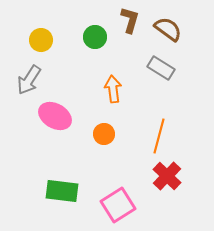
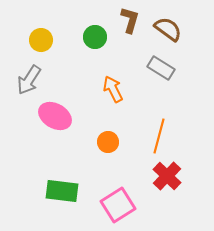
orange arrow: rotated 20 degrees counterclockwise
orange circle: moved 4 px right, 8 px down
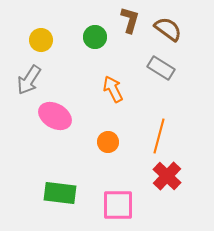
green rectangle: moved 2 px left, 2 px down
pink square: rotated 32 degrees clockwise
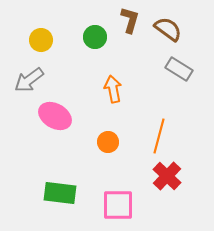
gray rectangle: moved 18 px right, 1 px down
gray arrow: rotated 20 degrees clockwise
orange arrow: rotated 16 degrees clockwise
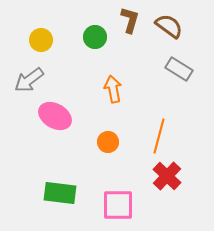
brown semicircle: moved 1 px right, 3 px up
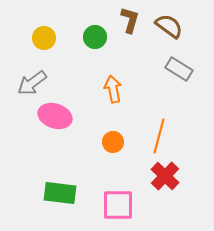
yellow circle: moved 3 px right, 2 px up
gray arrow: moved 3 px right, 3 px down
pink ellipse: rotated 12 degrees counterclockwise
orange circle: moved 5 px right
red cross: moved 2 px left
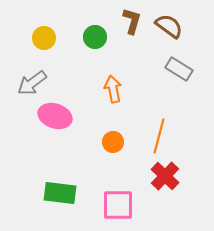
brown L-shape: moved 2 px right, 1 px down
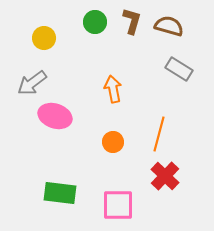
brown semicircle: rotated 20 degrees counterclockwise
green circle: moved 15 px up
orange line: moved 2 px up
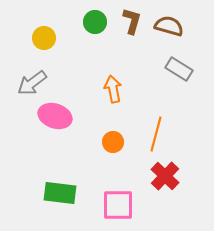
orange line: moved 3 px left
